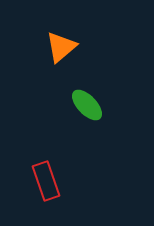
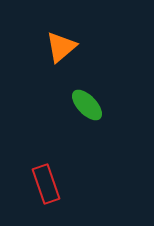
red rectangle: moved 3 px down
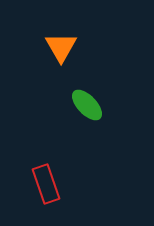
orange triangle: rotated 20 degrees counterclockwise
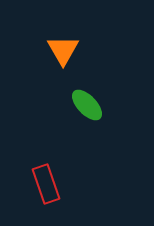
orange triangle: moved 2 px right, 3 px down
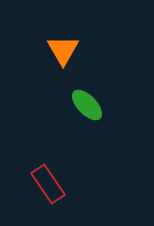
red rectangle: moved 2 px right; rotated 15 degrees counterclockwise
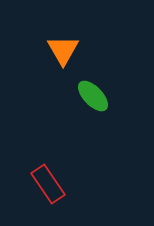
green ellipse: moved 6 px right, 9 px up
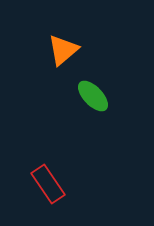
orange triangle: rotated 20 degrees clockwise
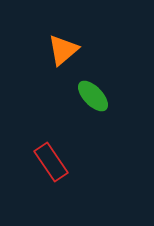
red rectangle: moved 3 px right, 22 px up
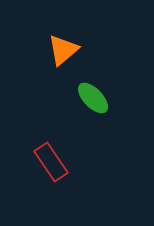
green ellipse: moved 2 px down
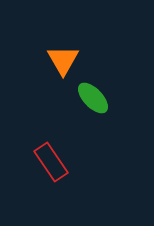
orange triangle: moved 10 px down; rotated 20 degrees counterclockwise
